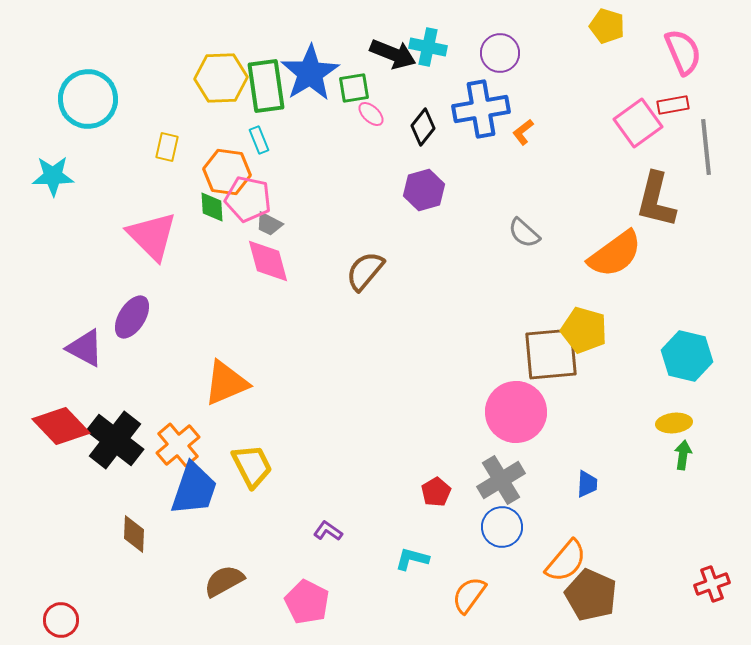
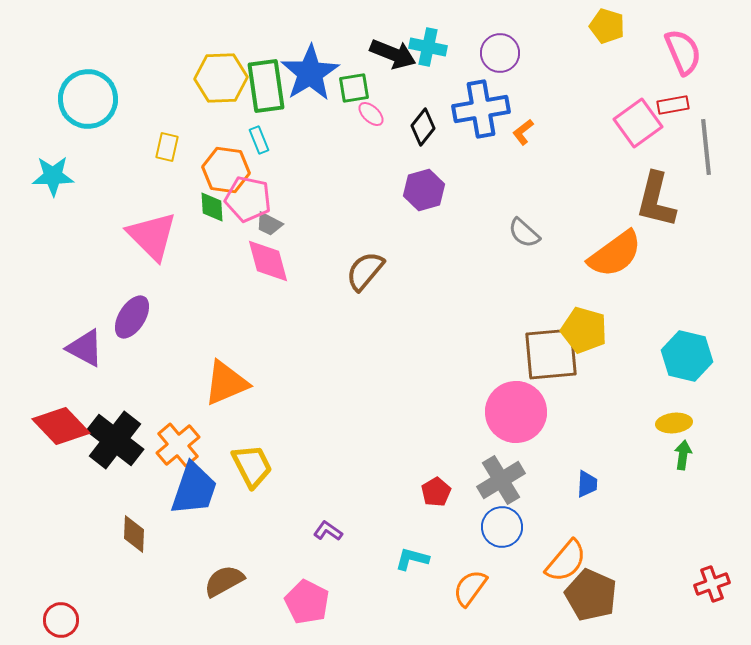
orange hexagon at (227, 172): moved 1 px left, 2 px up
orange semicircle at (469, 595): moved 1 px right, 7 px up
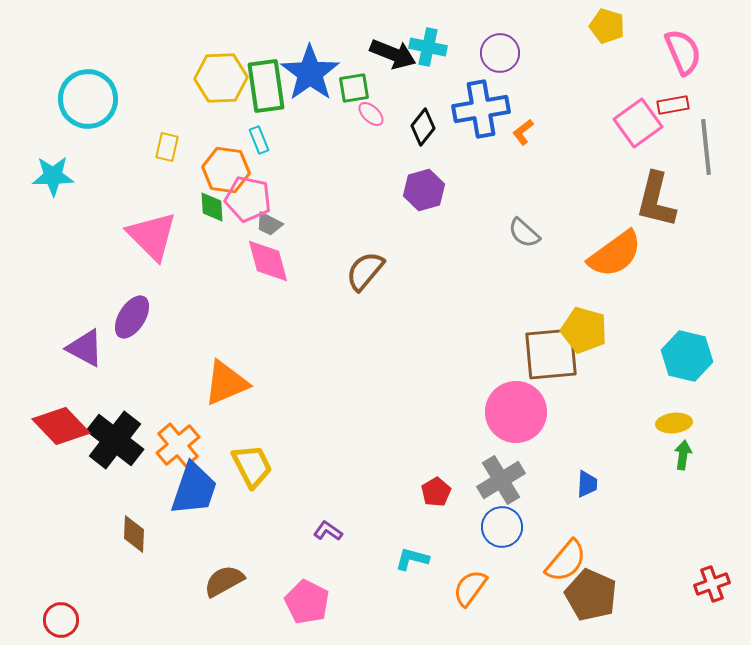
blue star at (310, 73): rotated 4 degrees counterclockwise
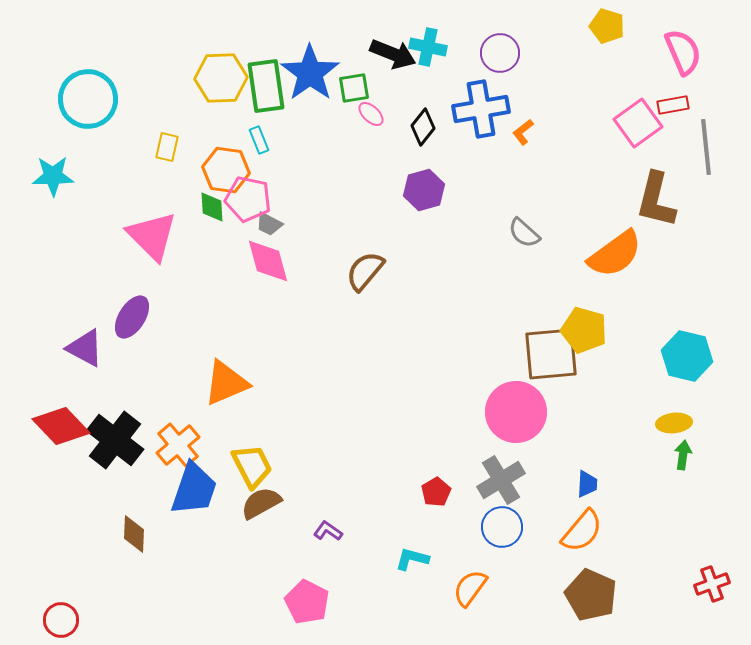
orange semicircle at (566, 561): moved 16 px right, 30 px up
brown semicircle at (224, 581): moved 37 px right, 78 px up
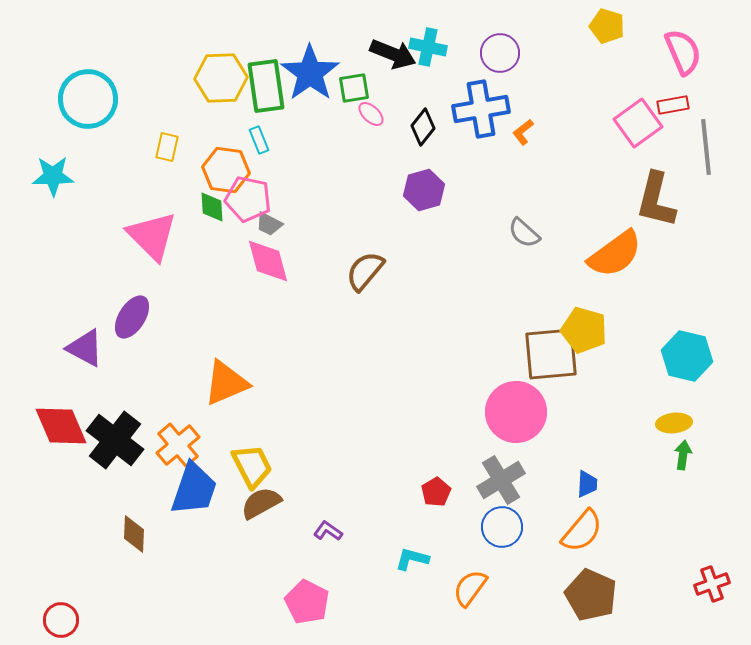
red diamond at (61, 426): rotated 20 degrees clockwise
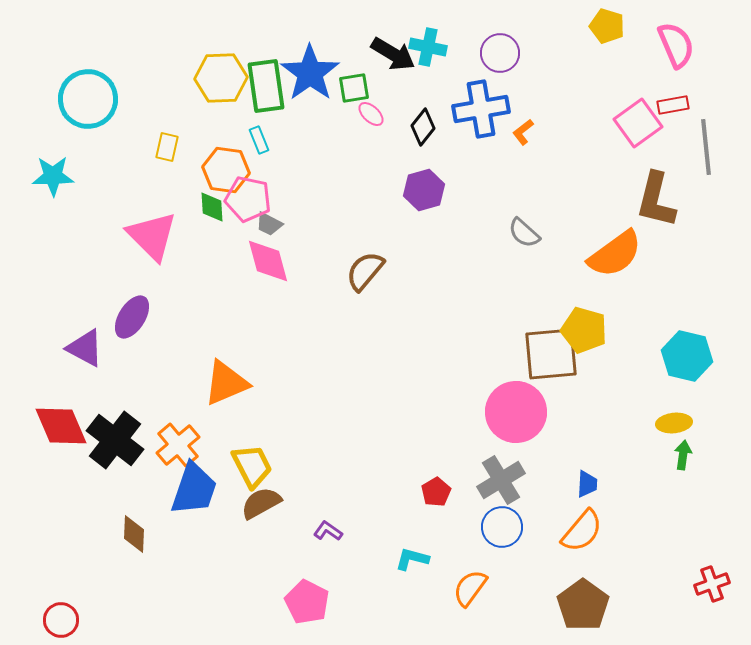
pink semicircle at (683, 52): moved 7 px left, 7 px up
black arrow at (393, 54): rotated 9 degrees clockwise
brown pentagon at (591, 595): moved 8 px left, 10 px down; rotated 12 degrees clockwise
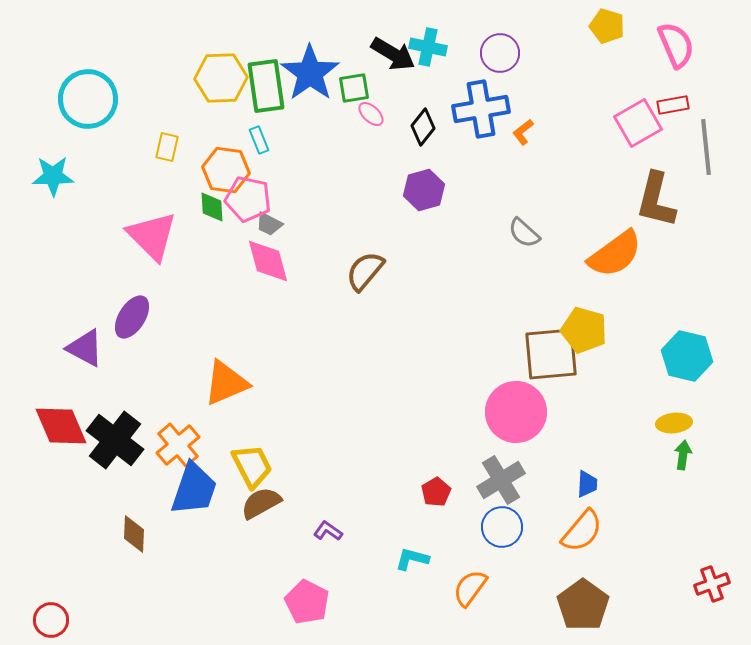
pink square at (638, 123): rotated 6 degrees clockwise
red circle at (61, 620): moved 10 px left
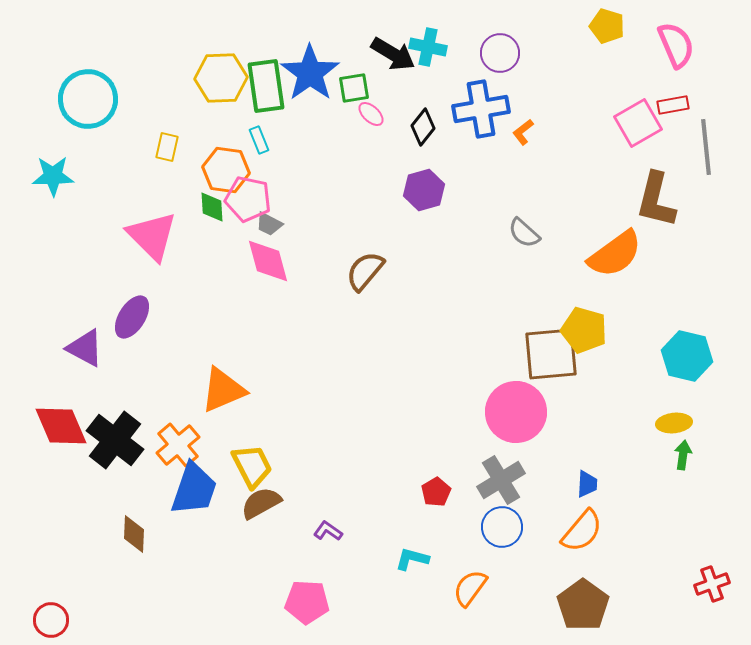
orange triangle at (226, 383): moved 3 px left, 7 px down
pink pentagon at (307, 602): rotated 24 degrees counterclockwise
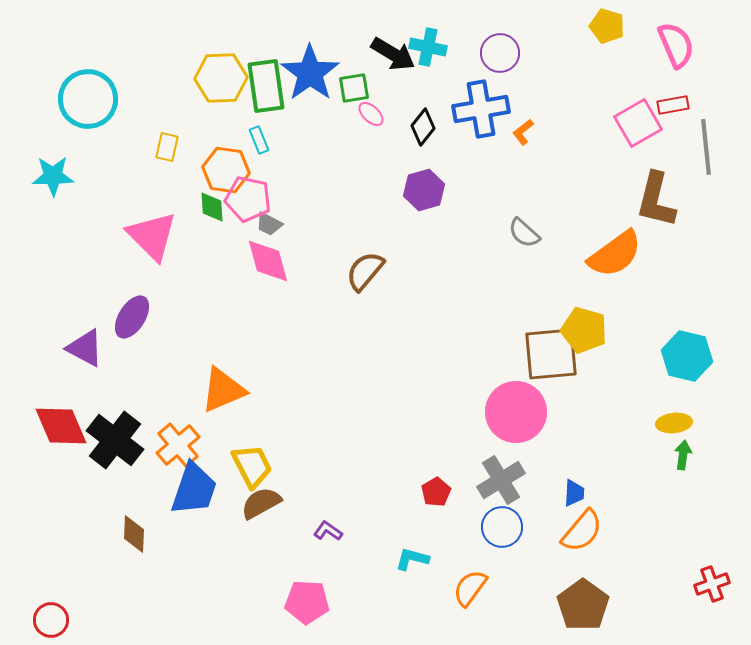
blue trapezoid at (587, 484): moved 13 px left, 9 px down
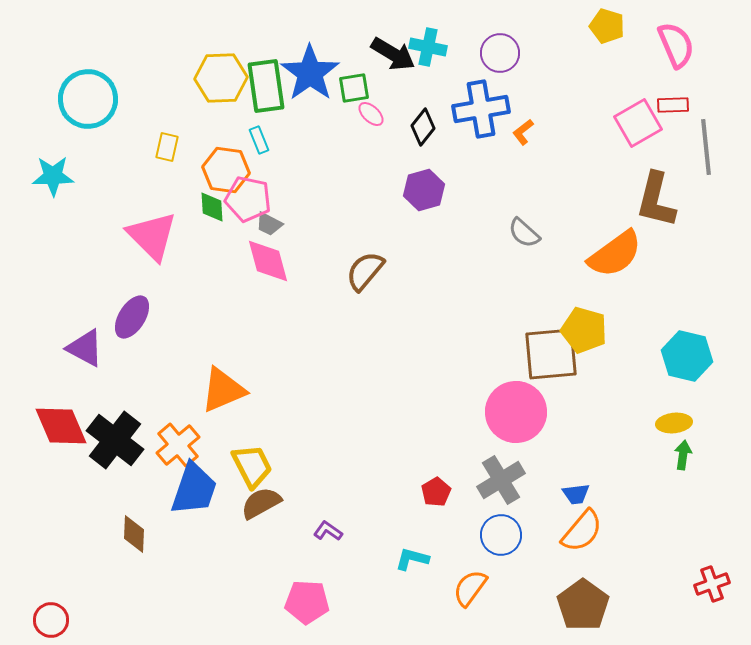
red rectangle at (673, 105): rotated 8 degrees clockwise
blue trapezoid at (574, 493): moved 2 px right, 1 px down; rotated 80 degrees clockwise
blue circle at (502, 527): moved 1 px left, 8 px down
